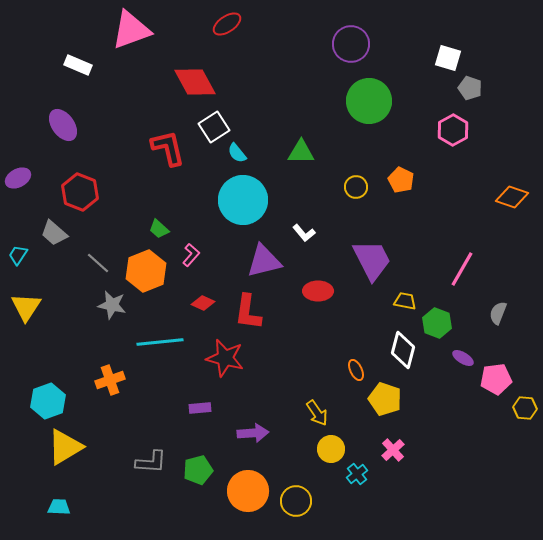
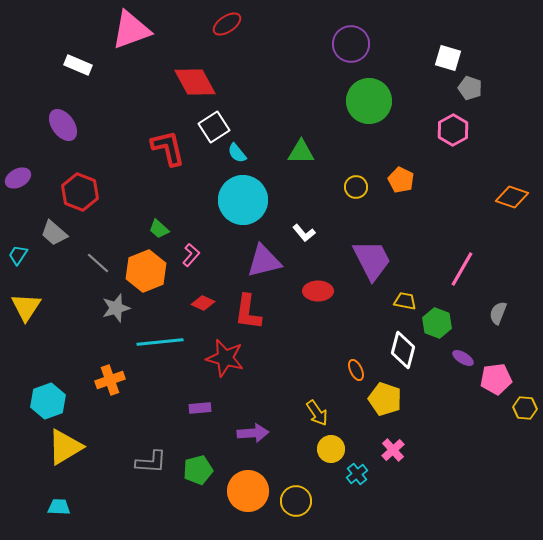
gray star at (112, 305): moved 4 px right, 3 px down; rotated 28 degrees counterclockwise
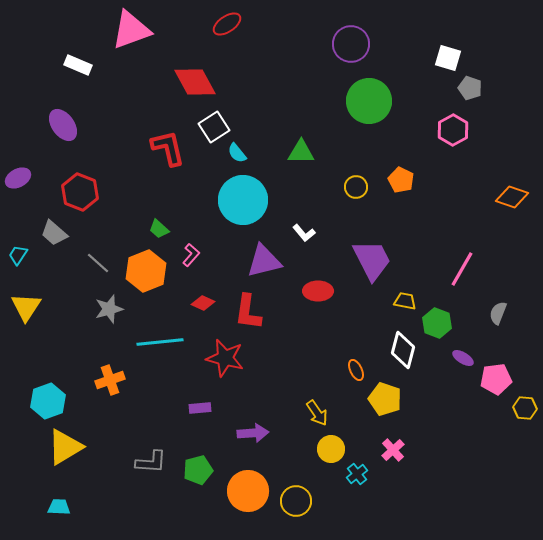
gray star at (116, 308): moved 7 px left, 1 px down
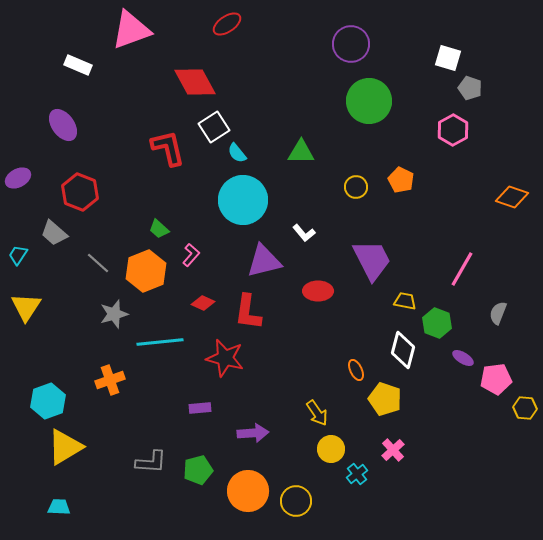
gray star at (109, 309): moved 5 px right, 5 px down
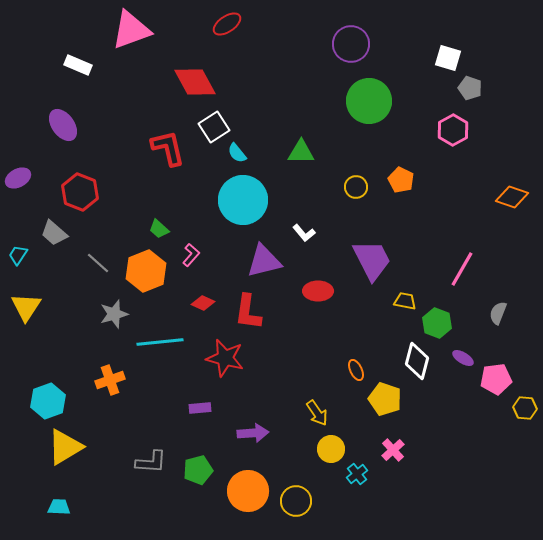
white diamond at (403, 350): moved 14 px right, 11 px down
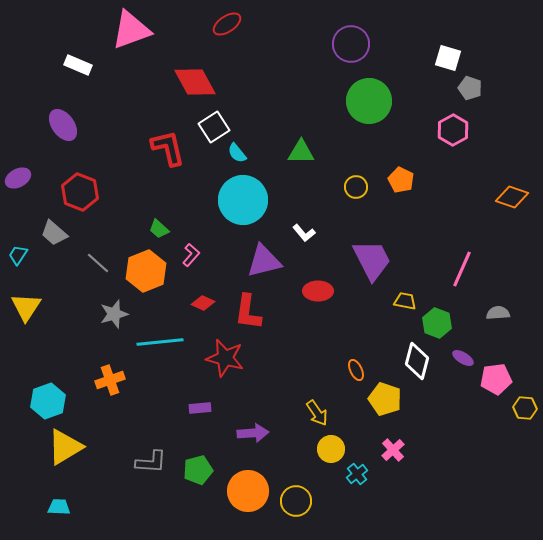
pink line at (462, 269): rotated 6 degrees counterclockwise
gray semicircle at (498, 313): rotated 65 degrees clockwise
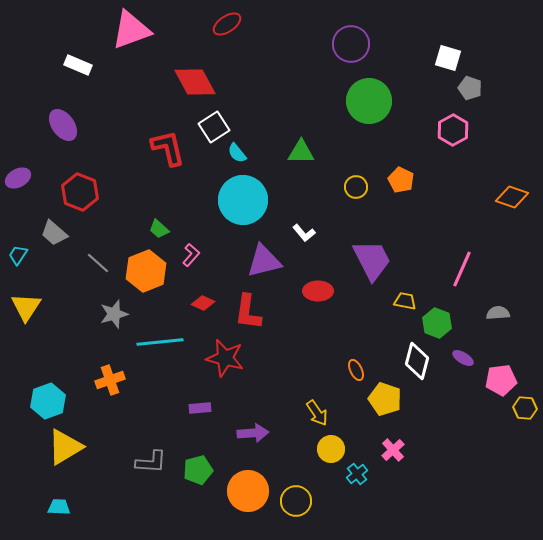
pink pentagon at (496, 379): moved 5 px right, 1 px down
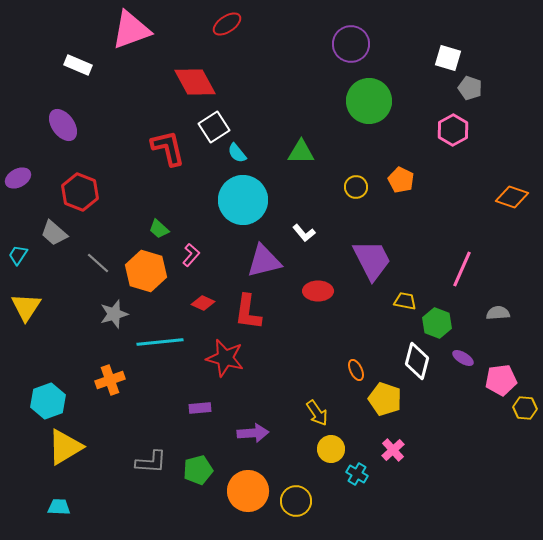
orange hexagon at (146, 271): rotated 21 degrees counterclockwise
cyan cross at (357, 474): rotated 20 degrees counterclockwise
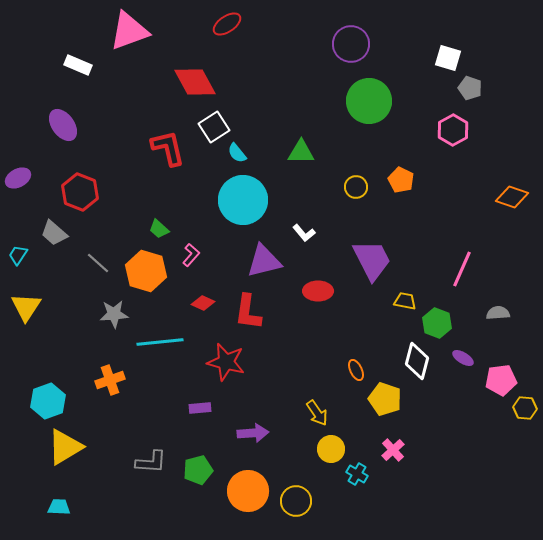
pink triangle at (131, 30): moved 2 px left, 1 px down
gray star at (114, 314): rotated 12 degrees clockwise
red star at (225, 358): moved 1 px right, 4 px down
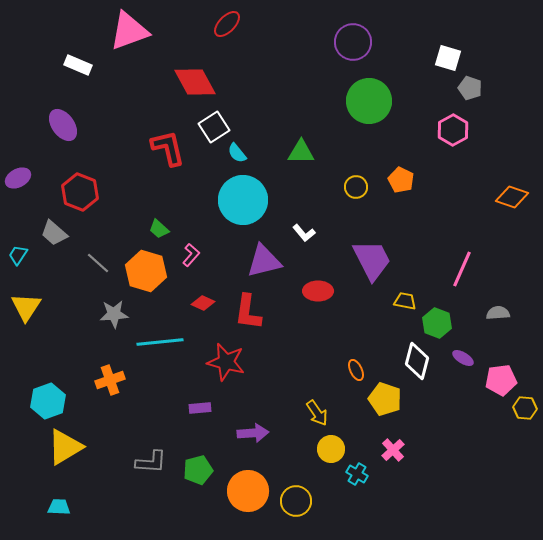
red ellipse at (227, 24): rotated 12 degrees counterclockwise
purple circle at (351, 44): moved 2 px right, 2 px up
